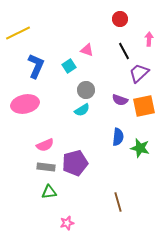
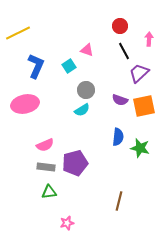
red circle: moved 7 px down
brown line: moved 1 px right, 1 px up; rotated 30 degrees clockwise
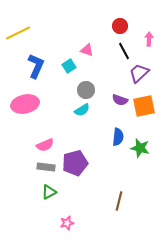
green triangle: rotated 21 degrees counterclockwise
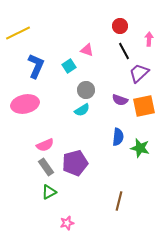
gray rectangle: rotated 48 degrees clockwise
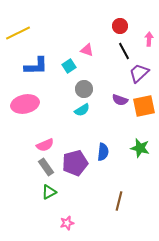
blue L-shape: rotated 65 degrees clockwise
gray circle: moved 2 px left, 1 px up
blue semicircle: moved 15 px left, 15 px down
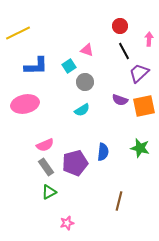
gray circle: moved 1 px right, 7 px up
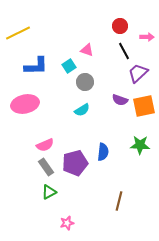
pink arrow: moved 2 px left, 2 px up; rotated 88 degrees clockwise
purple trapezoid: moved 1 px left
green star: moved 3 px up; rotated 12 degrees counterclockwise
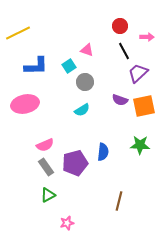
green triangle: moved 1 px left, 3 px down
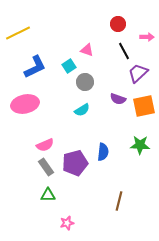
red circle: moved 2 px left, 2 px up
blue L-shape: moved 1 px left, 1 px down; rotated 25 degrees counterclockwise
purple semicircle: moved 2 px left, 1 px up
green triangle: rotated 28 degrees clockwise
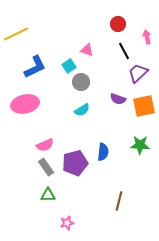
yellow line: moved 2 px left, 1 px down
pink arrow: rotated 104 degrees counterclockwise
gray circle: moved 4 px left
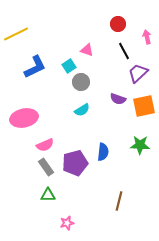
pink ellipse: moved 1 px left, 14 px down
